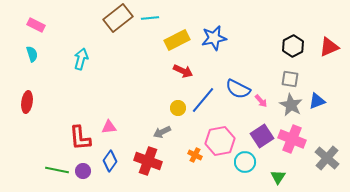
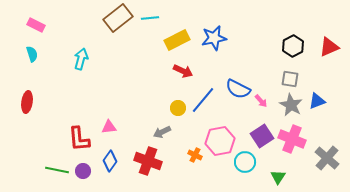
red L-shape: moved 1 px left, 1 px down
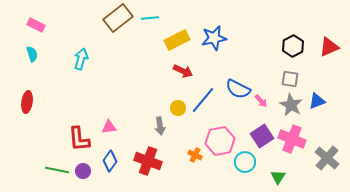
gray arrow: moved 2 px left, 6 px up; rotated 72 degrees counterclockwise
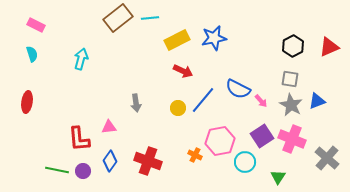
gray arrow: moved 24 px left, 23 px up
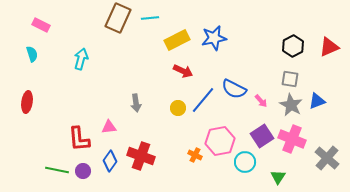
brown rectangle: rotated 28 degrees counterclockwise
pink rectangle: moved 5 px right
blue semicircle: moved 4 px left
red cross: moved 7 px left, 5 px up
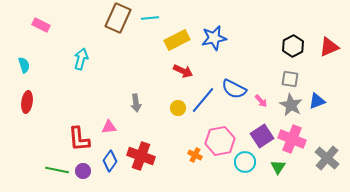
cyan semicircle: moved 8 px left, 11 px down
green triangle: moved 10 px up
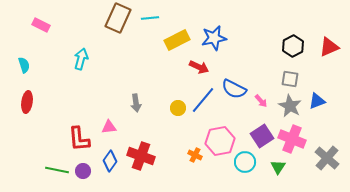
red arrow: moved 16 px right, 4 px up
gray star: moved 1 px left, 1 px down
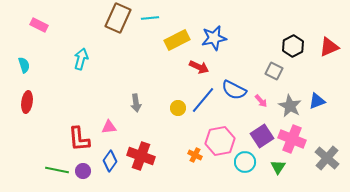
pink rectangle: moved 2 px left
gray square: moved 16 px left, 8 px up; rotated 18 degrees clockwise
blue semicircle: moved 1 px down
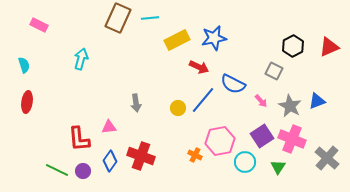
blue semicircle: moved 1 px left, 6 px up
green line: rotated 15 degrees clockwise
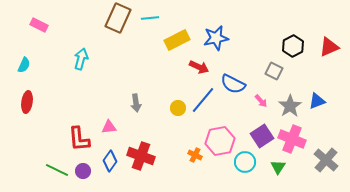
blue star: moved 2 px right
cyan semicircle: rotated 42 degrees clockwise
gray star: rotated 10 degrees clockwise
gray cross: moved 1 px left, 2 px down
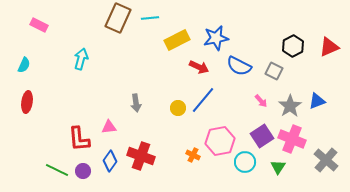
blue semicircle: moved 6 px right, 18 px up
orange cross: moved 2 px left
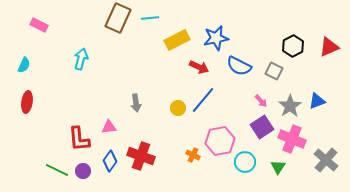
purple square: moved 9 px up
